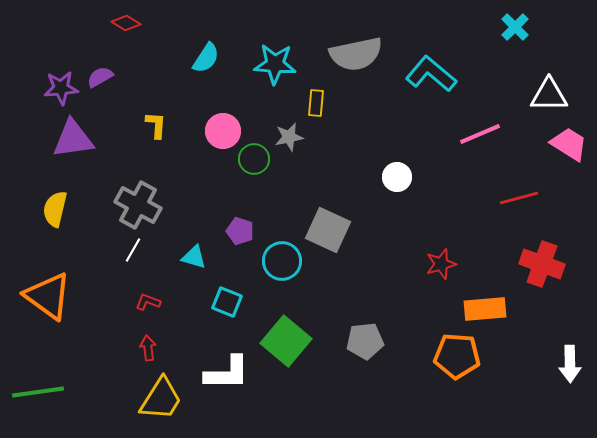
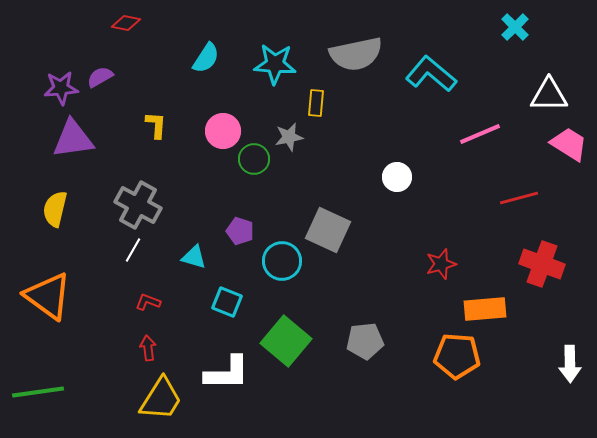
red diamond: rotated 20 degrees counterclockwise
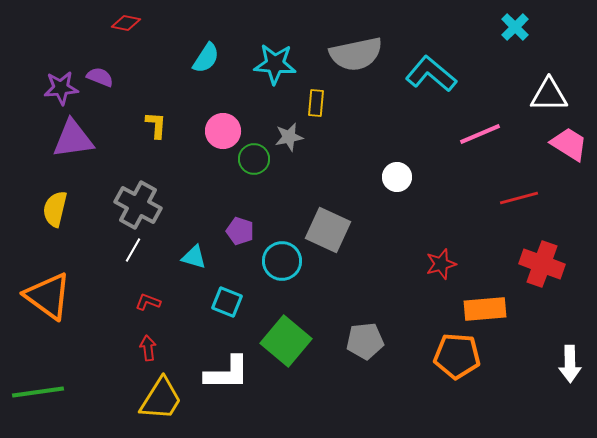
purple semicircle: rotated 52 degrees clockwise
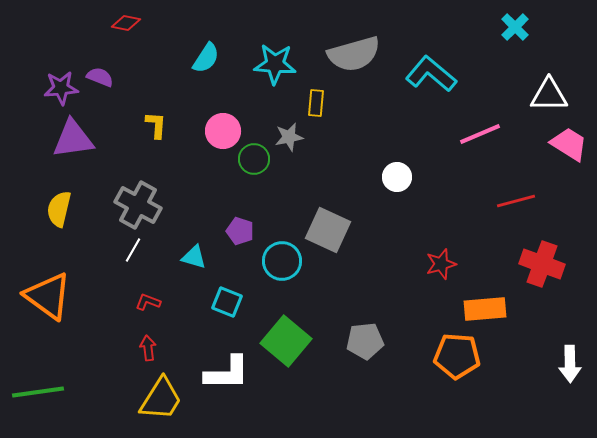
gray semicircle: moved 2 px left; rotated 4 degrees counterclockwise
red line: moved 3 px left, 3 px down
yellow semicircle: moved 4 px right
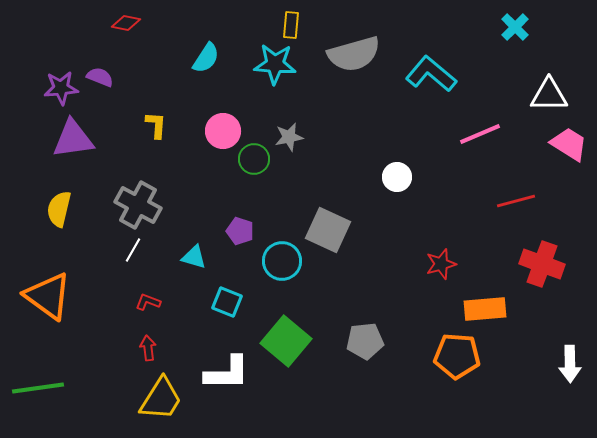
yellow rectangle: moved 25 px left, 78 px up
green line: moved 4 px up
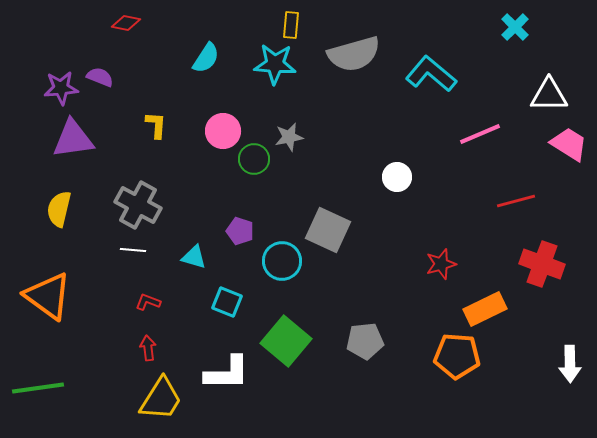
white line: rotated 65 degrees clockwise
orange rectangle: rotated 21 degrees counterclockwise
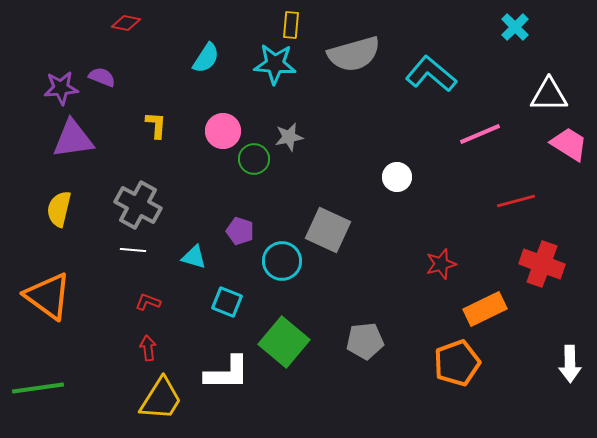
purple semicircle: moved 2 px right
green square: moved 2 px left, 1 px down
orange pentagon: moved 7 px down; rotated 24 degrees counterclockwise
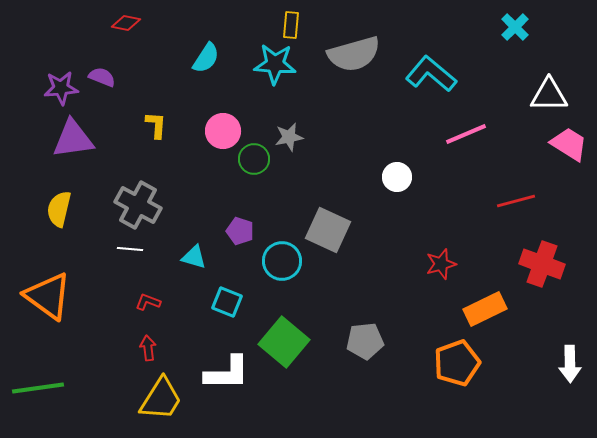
pink line: moved 14 px left
white line: moved 3 px left, 1 px up
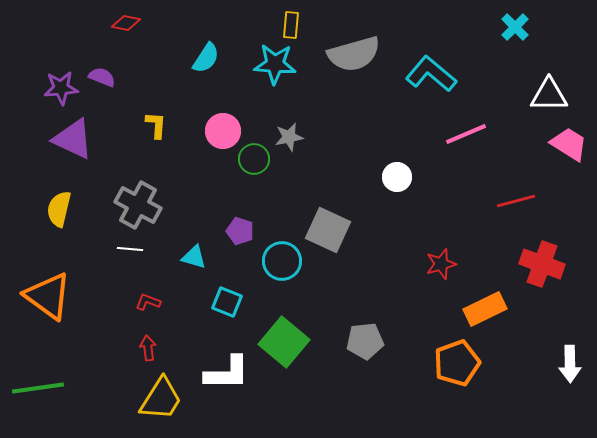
purple triangle: rotated 33 degrees clockwise
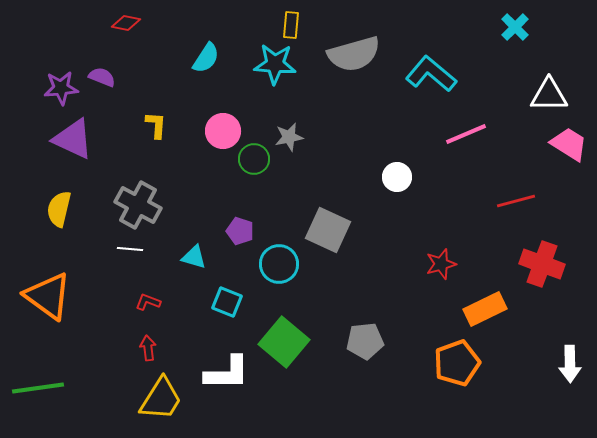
cyan circle: moved 3 px left, 3 px down
